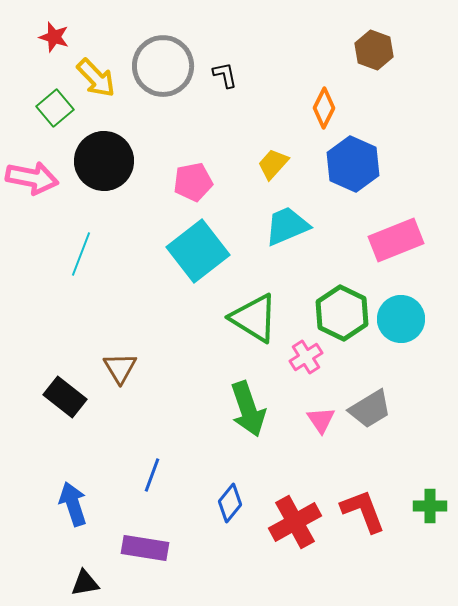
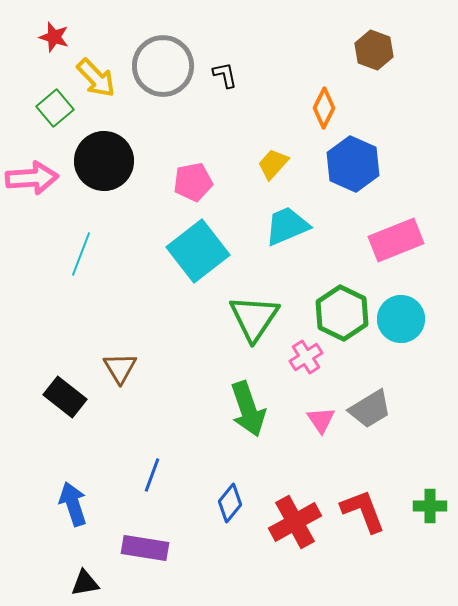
pink arrow: rotated 15 degrees counterclockwise
green triangle: rotated 32 degrees clockwise
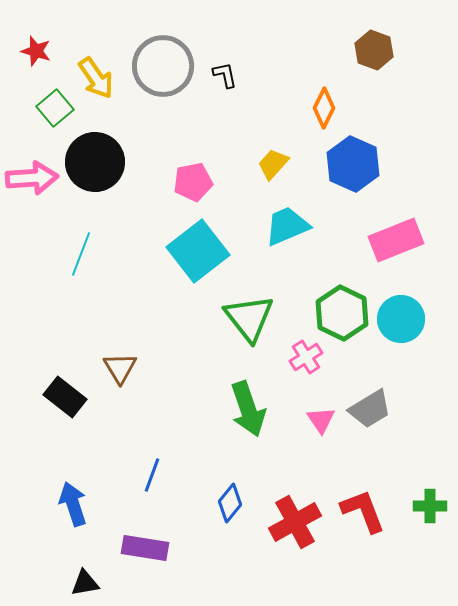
red star: moved 18 px left, 14 px down
yellow arrow: rotated 9 degrees clockwise
black circle: moved 9 px left, 1 px down
green triangle: moved 5 px left; rotated 12 degrees counterclockwise
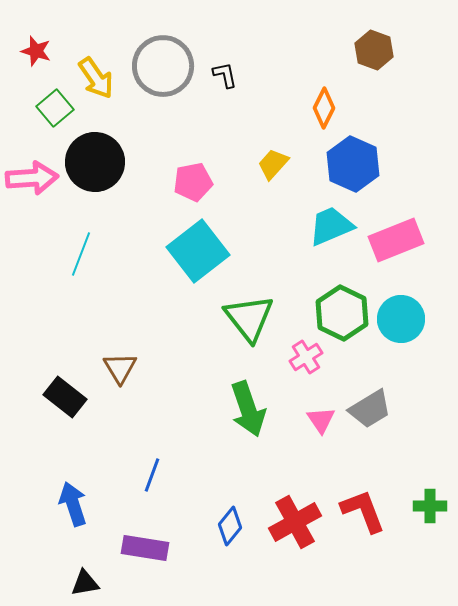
cyan trapezoid: moved 44 px right
blue diamond: moved 23 px down
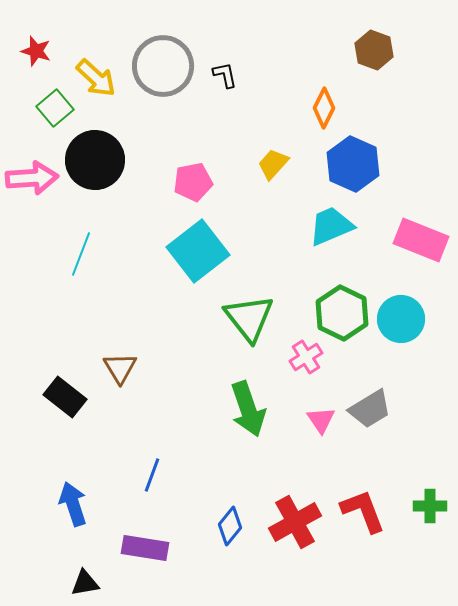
yellow arrow: rotated 12 degrees counterclockwise
black circle: moved 2 px up
pink rectangle: moved 25 px right; rotated 44 degrees clockwise
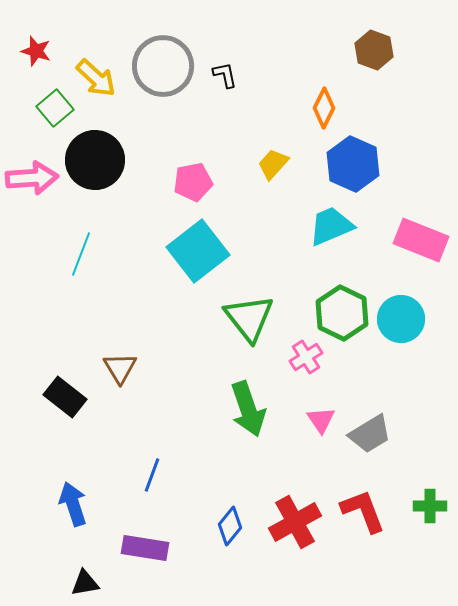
gray trapezoid: moved 25 px down
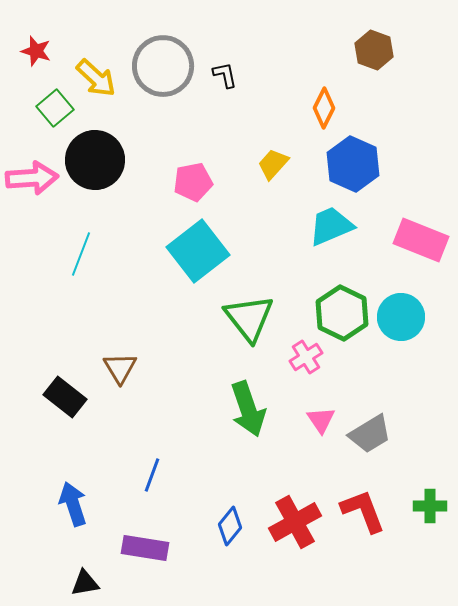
cyan circle: moved 2 px up
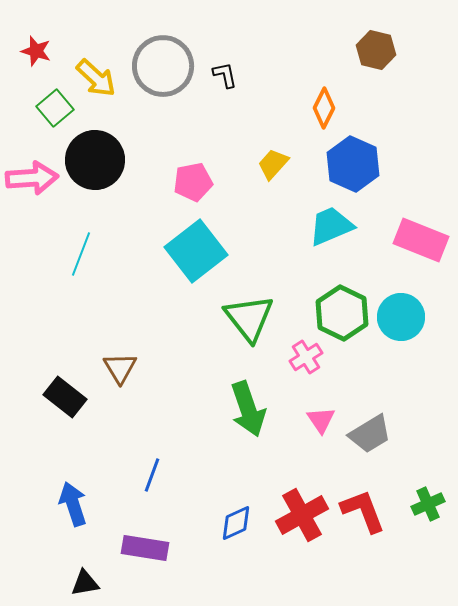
brown hexagon: moved 2 px right; rotated 6 degrees counterclockwise
cyan square: moved 2 px left
green cross: moved 2 px left, 2 px up; rotated 24 degrees counterclockwise
red cross: moved 7 px right, 7 px up
blue diamond: moved 6 px right, 3 px up; rotated 27 degrees clockwise
